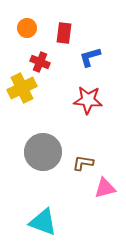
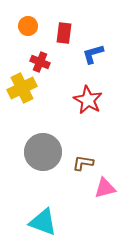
orange circle: moved 1 px right, 2 px up
blue L-shape: moved 3 px right, 3 px up
red star: rotated 24 degrees clockwise
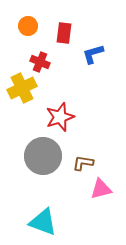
red star: moved 28 px left, 17 px down; rotated 24 degrees clockwise
gray circle: moved 4 px down
pink triangle: moved 4 px left, 1 px down
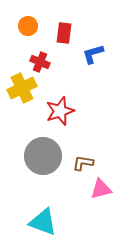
red star: moved 6 px up
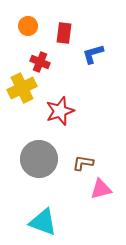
gray circle: moved 4 px left, 3 px down
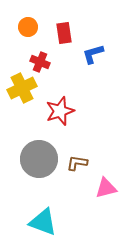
orange circle: moved 1 px down
red rectangle: rotated 15 degrees counterclockwise
brown L-shape: moved 6 px left
pink triangle: moved 5 px right, 1 px up
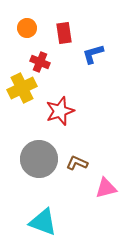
orange circle: moved 1 px left, 1 px down
brown L-shape: rotated 15 degrees clockwise
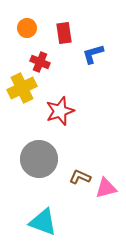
brown L-shape: moved 3 px right, 14 px down
